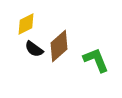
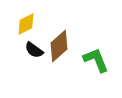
black semicircle: moved 1 px down
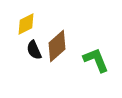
brown diamond: moved 2 px left
black semicircle: rotated 30 degrees clockwise
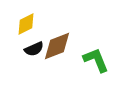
brown diamond: rotated 20 degrees clockwise
black semicircle: moved 1 px up; rotated 90 degrees counterclockwise
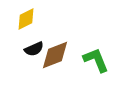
yellow diamond: moved 5 px up
brown diamond: moved 2 px left, 9 px down
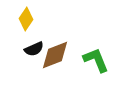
yellow diamond: rotated 30 degrees counterclockwise
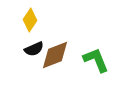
yellow diamond: moved 4 px right, 1 px down
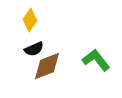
brown diamond: moved 8 px left, 11 px down
green L-shape: rotated 16 degrees counterclockwise
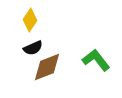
black semicircle: moved 1 px left, 1 px up
brown diamond: moved 1 px down
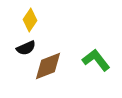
black semicircle: moved 7 px left
brown diamond: moved 1 px right, 1 px up
